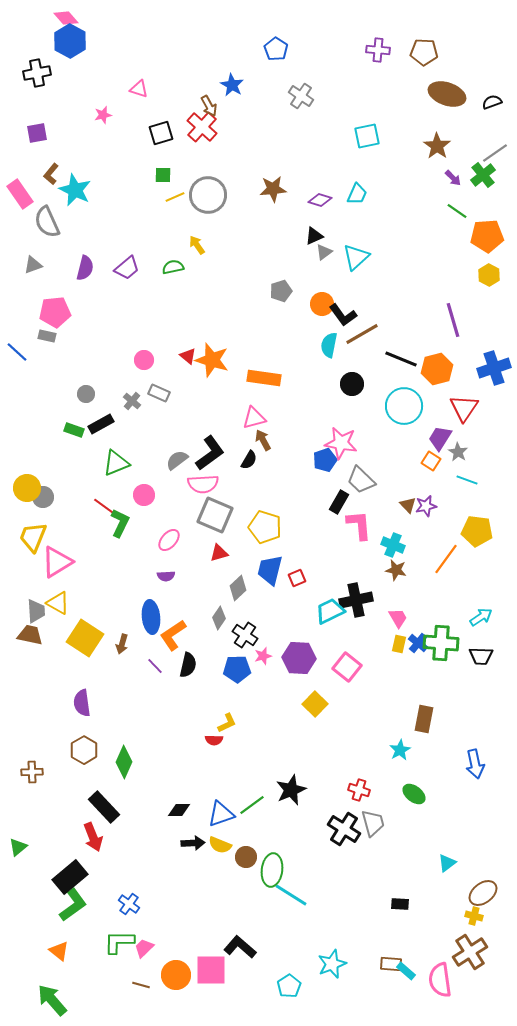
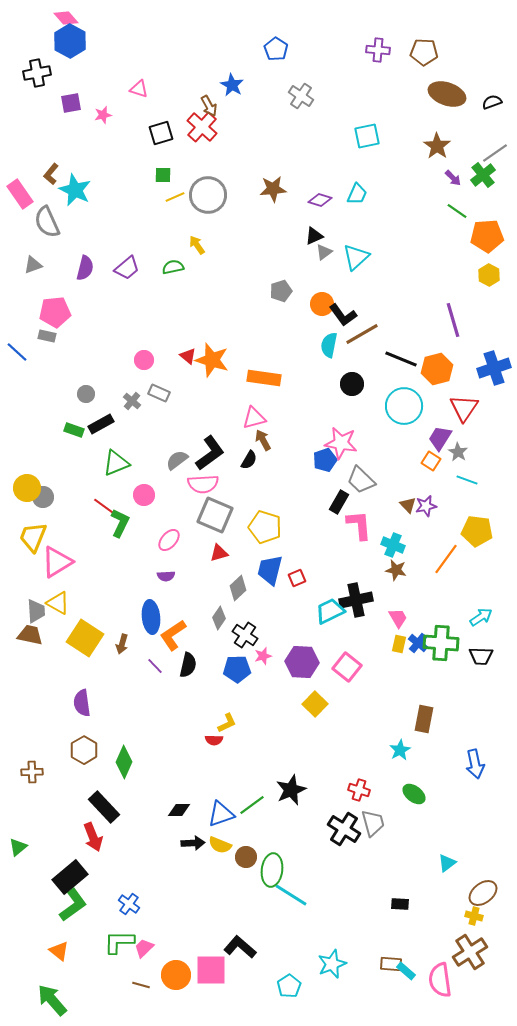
purple square at (37, 133): moved 34 px right, 30 px up
purple hexagon at (299, 658): moved 3 px right, 4 px down
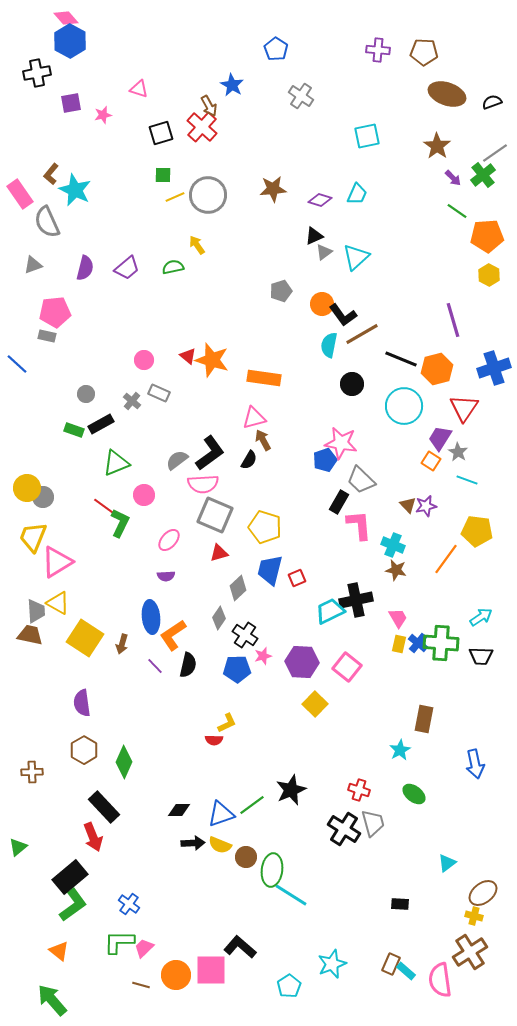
blue line at (17, 352): moved 12 px down
brown rectangle at (391, 964): rotated 70 degrees counterclockwise
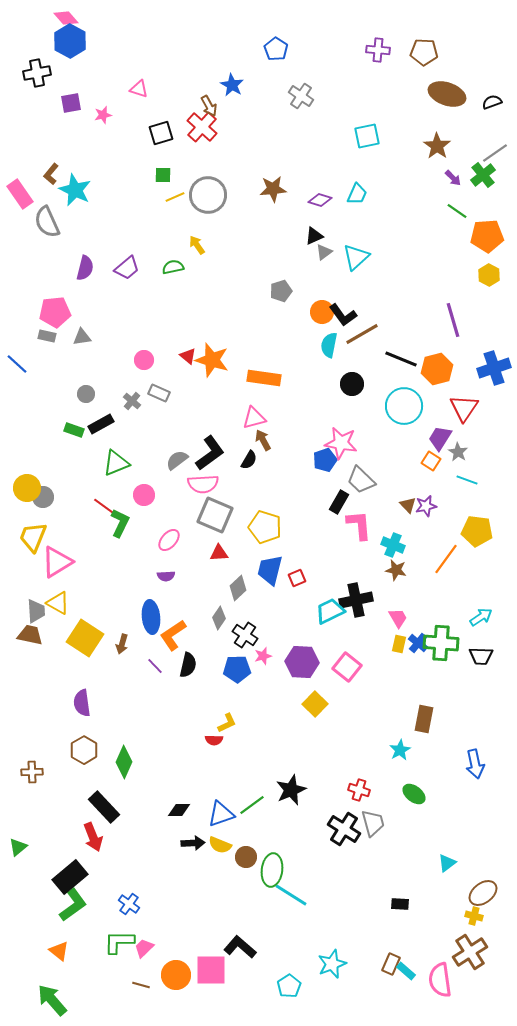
gray triangle at (33, 265): moved 49 px right, 72 px down; rotated 12 degrees clockwise
orange circle at (322, 304): moved 8 px down
red triangle at (219, 553): rotated 12 degrees clockwise
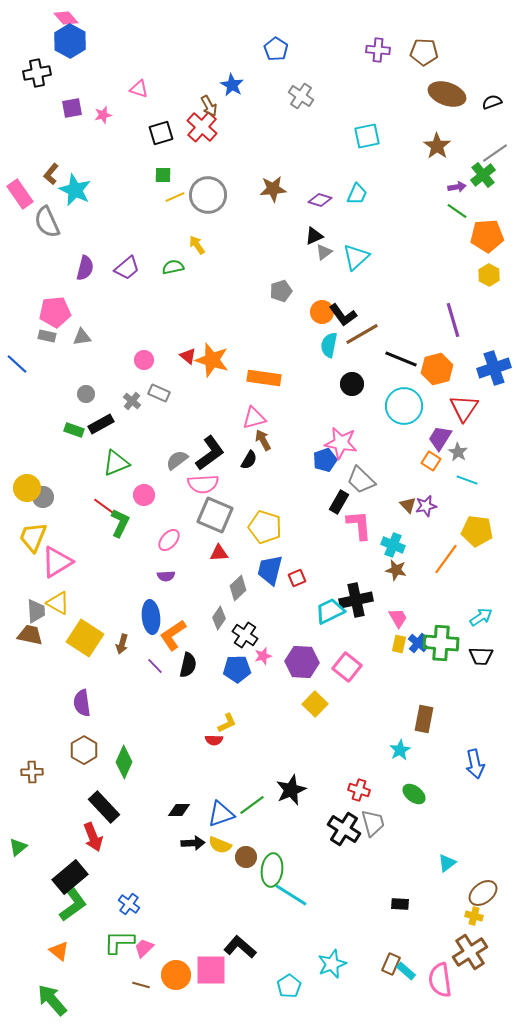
purple square at (71, 103): moved 1 px right, 5 px down
purple arrow at (453, 178): moved 4 px right, 9 px down; rotated 54 degrees counterclockwise
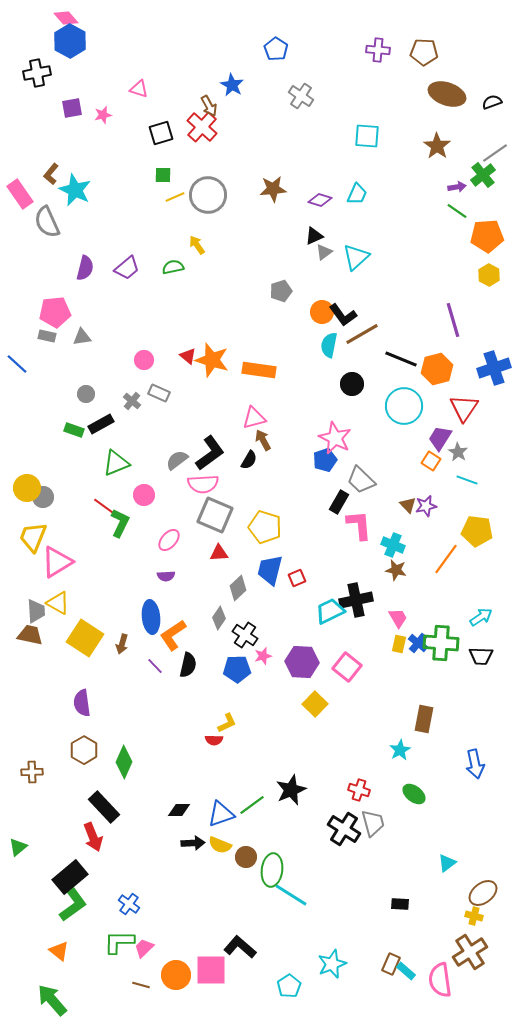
cyan square at (367, 136): rotated 16 degrees clockwise
orange rectangle at (264, 378): moved 5 px left, 8 px up
pink star at (341, 443): moved 6 px left, 5 px up; rotated 16 degrees clockwise
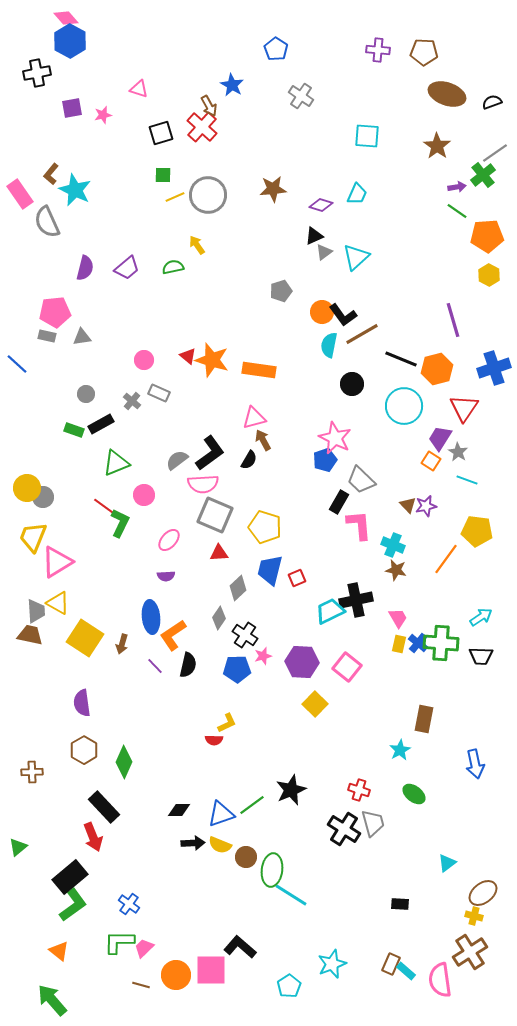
purple diamond at (320, 200): moved 1 px right, 5 px down
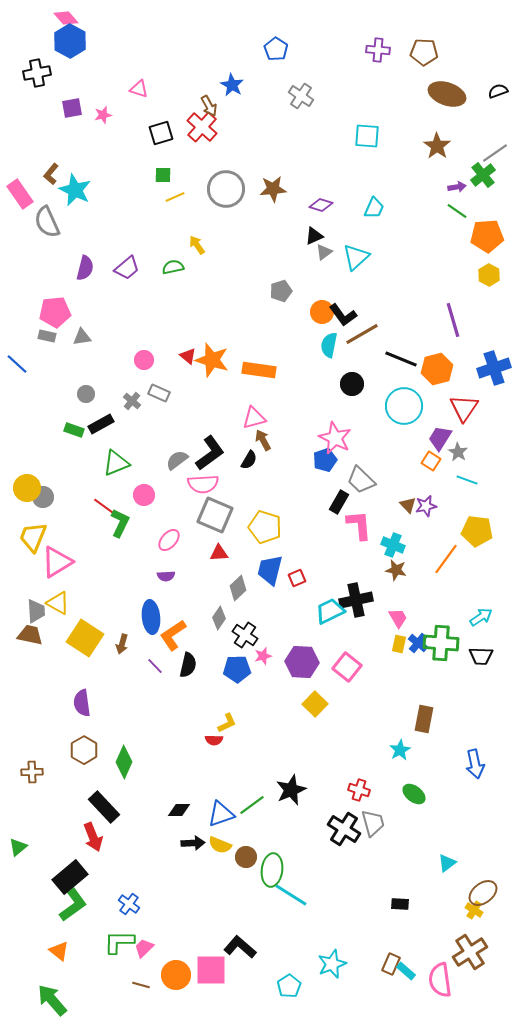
black semicircle at (492, 102): moved 6 px right, 11 px up
cyan trapezoid at (357, 194): moved 17 px right, 14 px down
gray circle at (208, 195): moved 18 px right, 6 px up
yellow cross at (474, 916): moved 6 px up; rotated 18 degrees clockwise
